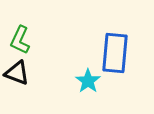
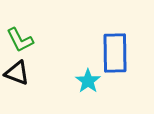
green L-shape: rotated 52 degrees counterclockwise
blue rectangle: rotated 6 degrees counterclockwise
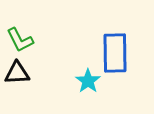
black triangle: rotated 24 degrees counterclockwise
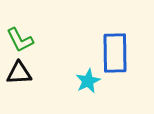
black triangle: moved 2 px right
cyan star: rotated 10 degrees clockwise
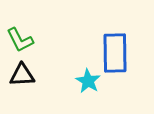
black triangle: moved 3 px right, 2 px down
cyan star: rotated 15 degrees counterclockwise
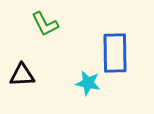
green L-shape: moved 25 px right, 16 px up
cyan star: moved 2 px down; rotated 20 degrees counterclockwise
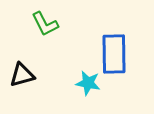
blue rectangle: moved 1 px left, 1 px down
black triangle: rotated 12 degrees counterclockwise
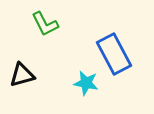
blue rectangle: rotated 27 degrees counterclockwise
cyan star: moved 2 px left
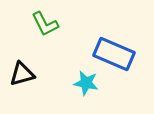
blue rectangle: rotated 39 degrees counterclockwise
black triangle: moved 1 px up
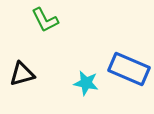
green L-shape: moved 4 px up
blue rectangle: moved 15 px right, 15 px down
